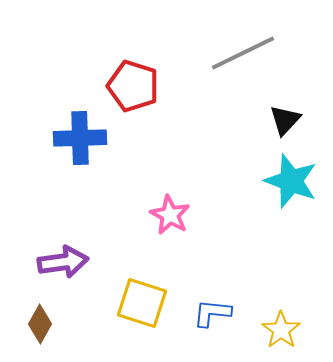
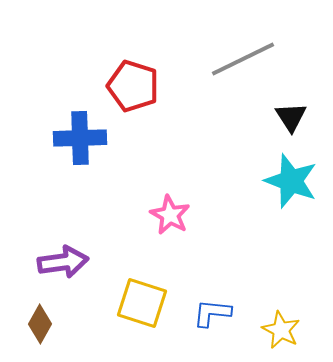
gray line: moved 6 px down
black triangle: moved 6 px right, 3 px up; rotated 16 degrees counterclockwise
yellow star: rotated 9 degrees counterclockwise
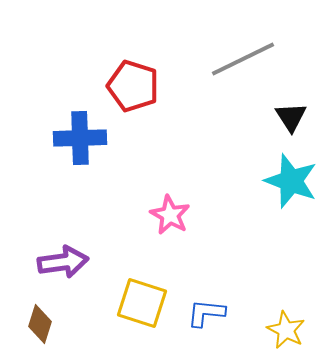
blue L-shape: moved 6 px left
brown diamond: rotated 12 degrees counterclockwise
yellow star: moved 5 px right
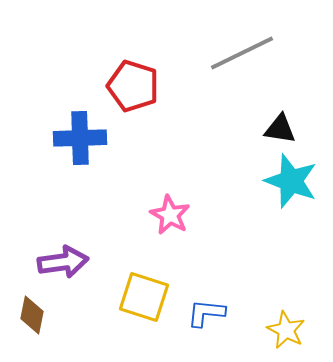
gray line: moved 1 px left, 6 px up
black triangle: moved 11 px left, 12 px down; rotated 48 degrees counterclockwise
yellow square: moved 2 px right, 6 px up
brown diamond: moved 8 px left, 9 px up; rotated 6 degrees counterclockwise
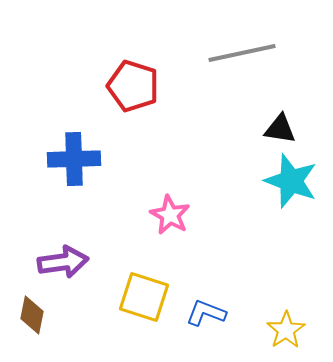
gray line: rotated 14 degrees clockwise
blue cross: moved 6 px left, 21 px down
blue L-shape: rotated 15 degrees clockwise
yellow star: rotated 12 degrees clockwise
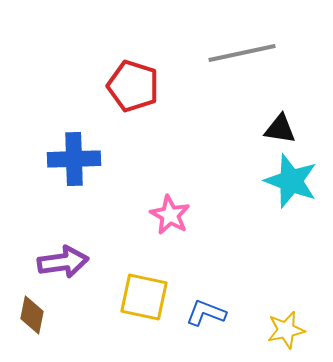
yellow square: rotated 6 degrees counterclockwise
yellow star: rotated 21 degrees clockwise
